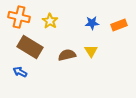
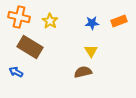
orange rectangle: moved 4 px up
brown semicircle: moved 16 px right, 17 px down
blue arrow: moved 4 px left
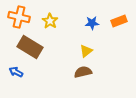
yellow triangle: moved 5 px left; rotated 24 degrees clockwise
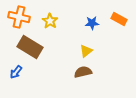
orange rectangle: moved 2 px up; rotated 49 degrees clockwise
blue arrow: rotated 80 degrees counterclockwise
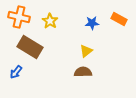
brown semicircle: rotated 12 degrees clockwise
